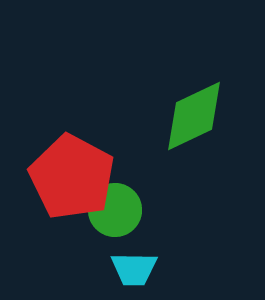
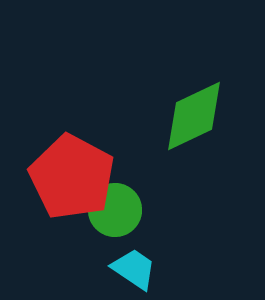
cyan trapezoid: rotated 147 degrees counterclockwise
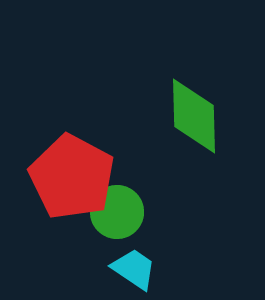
green diamond: rotated 66 degrees counterclockwise
green circle: moved 2 px right, 2 px down
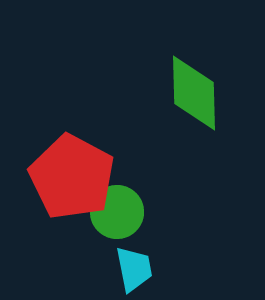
green diamond: moved 23 px up
cyan trapezoid: rotated 45 degrees clockwise
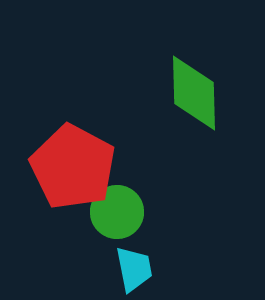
red pentagon: moved 1 px right, 10 px up
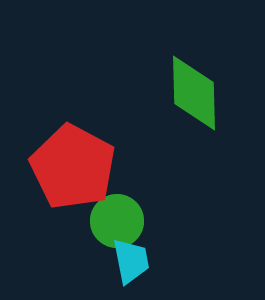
green circle: moved 9 px down
cyan trapezoid: moved 3 px left, 8 px up
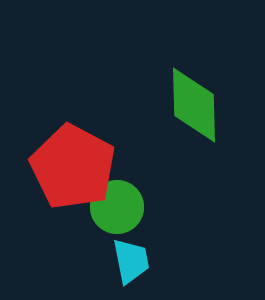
green diamond: moved 12 px down
green circle: moved 14 px up
